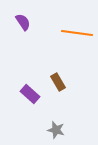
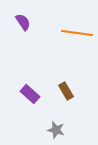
brown rectangle: moved 8 px right, 9 px down
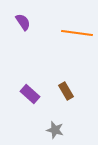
gray star: moved 1 px left
